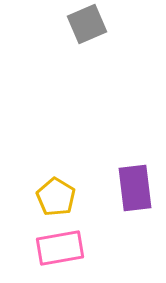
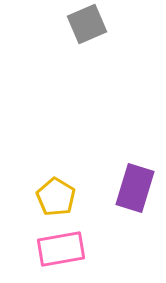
purple rectangle: rotated 24 degrees clockwise
pink rectangle: moved 1 px right, 1 px down
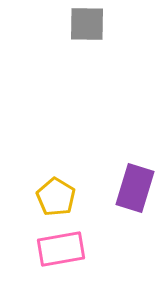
gray square: rotated 24 degrees clockwise
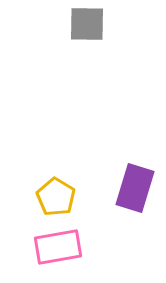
pink rectangle: moved 3 px left, 2 px up
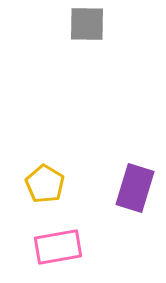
yellow pentagon: moved 11 px left, 13 px up
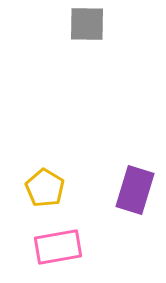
yellow pentagon: moved 4 px down
purple rectangle: moved 2 px down
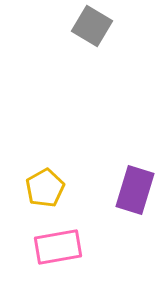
gray square: moved 5 px right, 2 px down; rotated 30 degrees clockwise
yellow pentagon: rotated 12 degrees clockwise
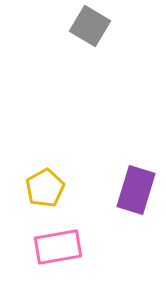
gray square: moved 2 px left
purple rectangle: moved 1 px right
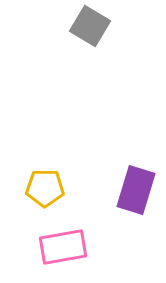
yellow pentagon: rotated 30 degrees clockwise
pink rectangle: moved 5 px right
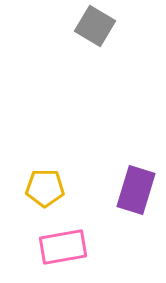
gray square: moved 5 px right
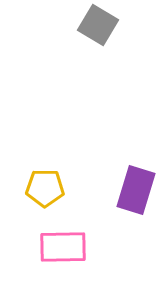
gray square: moved 3 px right, 1 px up
pink rectangle: rotated 9 degrees clockwise
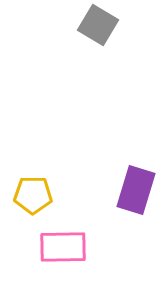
yellow pentagon: moved 12 px left, 7 px down
